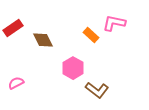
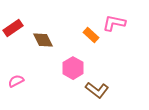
pink semicircle: moved 2 px up
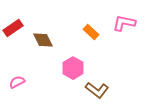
pink L-shape: moved 10 px right
orange rectangle: moved 3 px up
pink semicircle: moved 1 px right, 1 px down
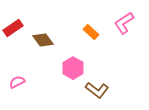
pink L-shape: rotated 45 degrees counterclockwise
brown diamond: rotated 10 degrees counterclockwise
